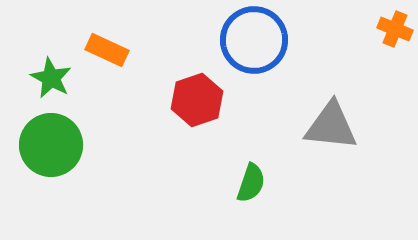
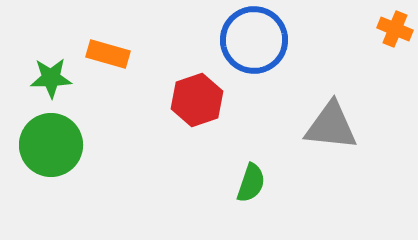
orange rectangle: moved 1 px right, 4 px down; rotated 9 degrees counterclockwise
green star: rotated 30 degrees counterclockwise
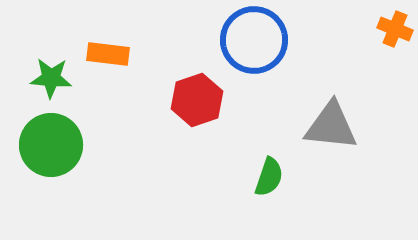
orange rectangle: rotated 9 degrees counterclockwise
green star: rotated 6 degrees clockwise
green semicircle: moved 18 px right, 6 px up
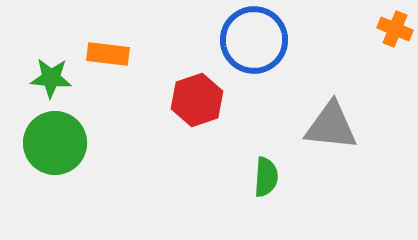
green circle: moved 4 px right, 2 px up
green semicircle: moved 3 px left; rotated 15 degrees counterclockwise
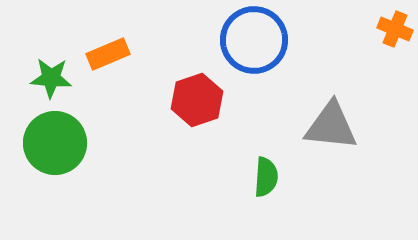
orange rectangle: rotated 30 degrees counterclockwise
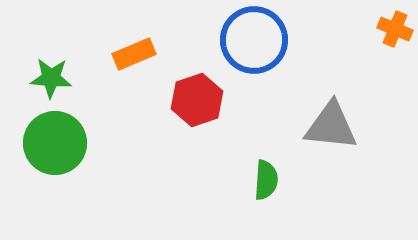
orange rectangle: moved 26 px right
green semicircle: moved 3 px down
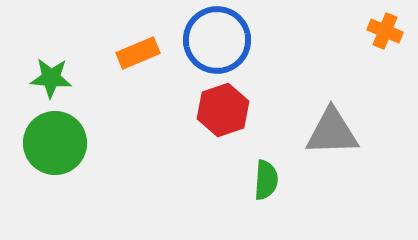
orange cross: moved 10 px left, 2 px down
blue circle: moved 37 px left
orange rectangle: moved 4 px right, 1 px up
red hexagon: moved 26 px right, 10 px down
gray triangle: moved 1 px right, 6 px down; rotated 8 degrees counterclockwise
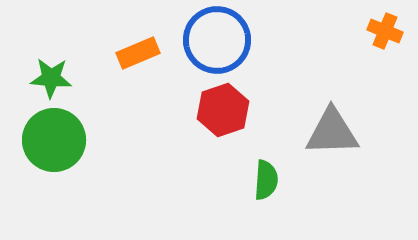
green circle: moved 1 px left, 3 px up
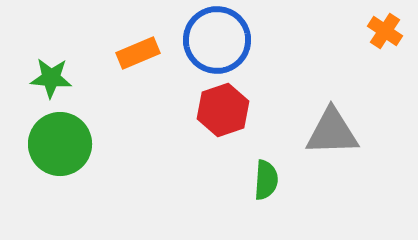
orange cross: rotated 12 degrees clockwise
green circle: moved 6 px right, 4 px down
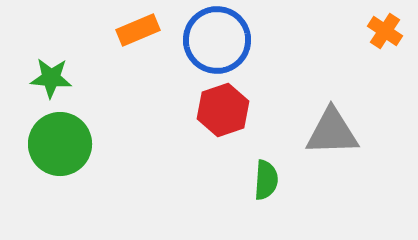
orange rectangle: moved 23 px up
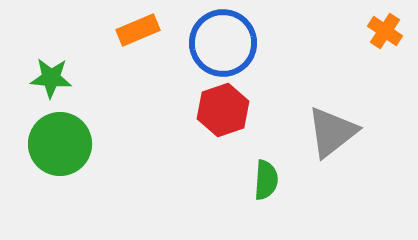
blue circle: moved 6 px right, 3 px down
gray triangle: rotated 36 degrees counterclockwise
